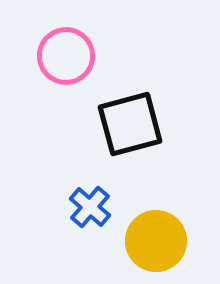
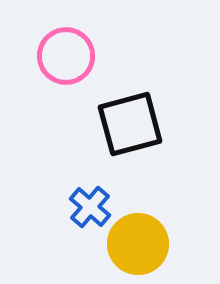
yellow circle: moved 18 px left, 3 px down
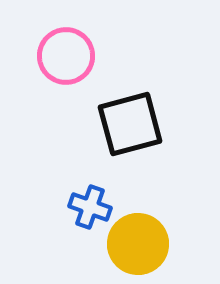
blue cross: rotated 21 degrees counterclockwise
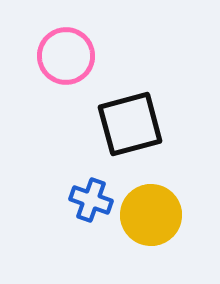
blue cross: moved 1 px right, 7 px up
yellow circle: moved 13 px right, 29 px up
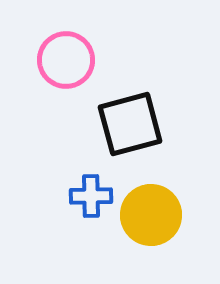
pink circle: moved 4 px down
blue cross: moved 4 px up; rotated 21 degrees counterclockwise
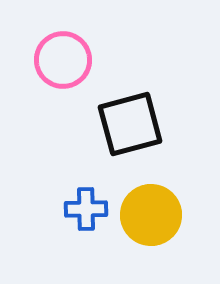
pink circle: moved 3 px left
blue cross: moved 5 px left, 13 px down
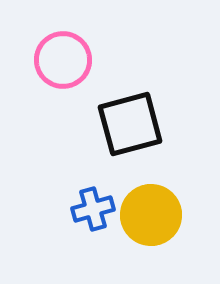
blue cross: moved 7 px right; rotated 15 degrees counterclockwise
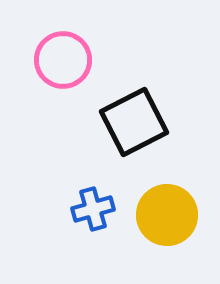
black square: moved 4 px right, 2 px up; rotated 12 degrees counterclockwise
yellow circle: moved 16 px right
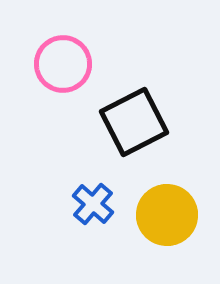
pink circle: moved 4 px down
blue cross: moved 5 px up; rotated 33 degrees counterclockwise
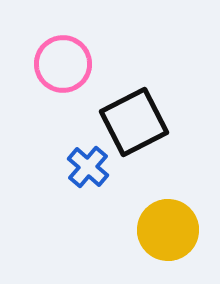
blue cross: moved 5 px left, 37 px up
yellow circle: moved 1 px right, 15 px down
